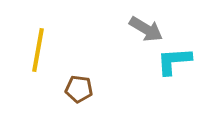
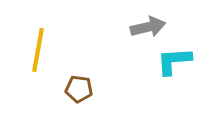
gray arrow: moved 2 px right, 2 px up; rotated 44 degrees counterclockwise
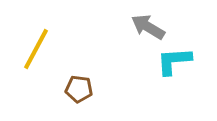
gray arrow: rotated 136 degrees counterclockwise
yellow line: moved 2 px left, 1 px up; rotated 18 degrees clockwise
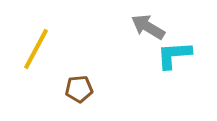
cyan L-shape: moved 6 px up
brown pentagon: rotated 12 degrees counterclockwise
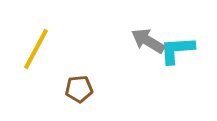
gray arrow: moved 14 px down
cyan L-shape: moved 3 px right, 5 px up
